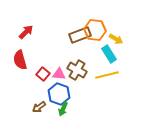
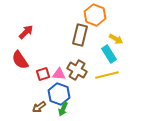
orange hexagon: moved 15 px up; rotated 15 degrees clockwise
brown rectangle: rotated 55 degrees counterclockwise
red semicircle: rotated 18 degrees counterclockwise
red square: rotated 32 degrees clockwise
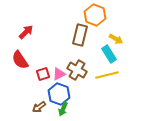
pink triangle: rotated 32 degrees counterclockwise
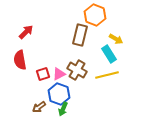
red semicircle: rotated 24 degrees clockwise
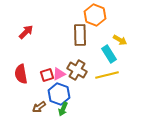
brown rectangle: rotated 15 degrees counterclockwise
yellow arrow: moved 4 px right, 1 px down
red semicircle: moved 1 px right, 14 px down
red square: moved 4 px right, 1 px down
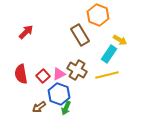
orange hexagon: moved 3 px right
brown rectangle: rotated 30 degrees counterclockwise
cyan rectangle: rotated 66 degrees clockwise
red square: moved 4 px left, 1 px down; rotated 24 degrees counterclockwise
green arrow: moved 3 px right, 1 px up
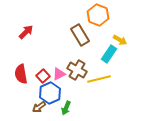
yellow line: moved 8 px left, 4 px down
blue hexagon: moved 9 px left, 1 px up; rotated 15 degrees clockwise
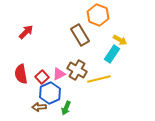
cyan rectangle: moved 3 px right
red square: moved 1 px left, 1 px down
brown arrow: rotated 32 degrees clockwise
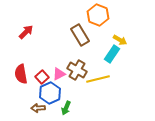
yellow line: moved 1 px left
brown arrow: moved 1 px left, 1 px down
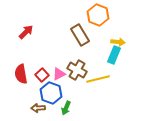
yellow arrow: moved 2 px left, 2 px down; rotated 24 degrees counterclockwise
cyan rectangle: moved 2 px right, 1 px down; rotated 12 degrees counterclockwise
red square: moved 2 px up
blue hexagon: moved 1 px right; rotated 15 degrees counterclockwise
